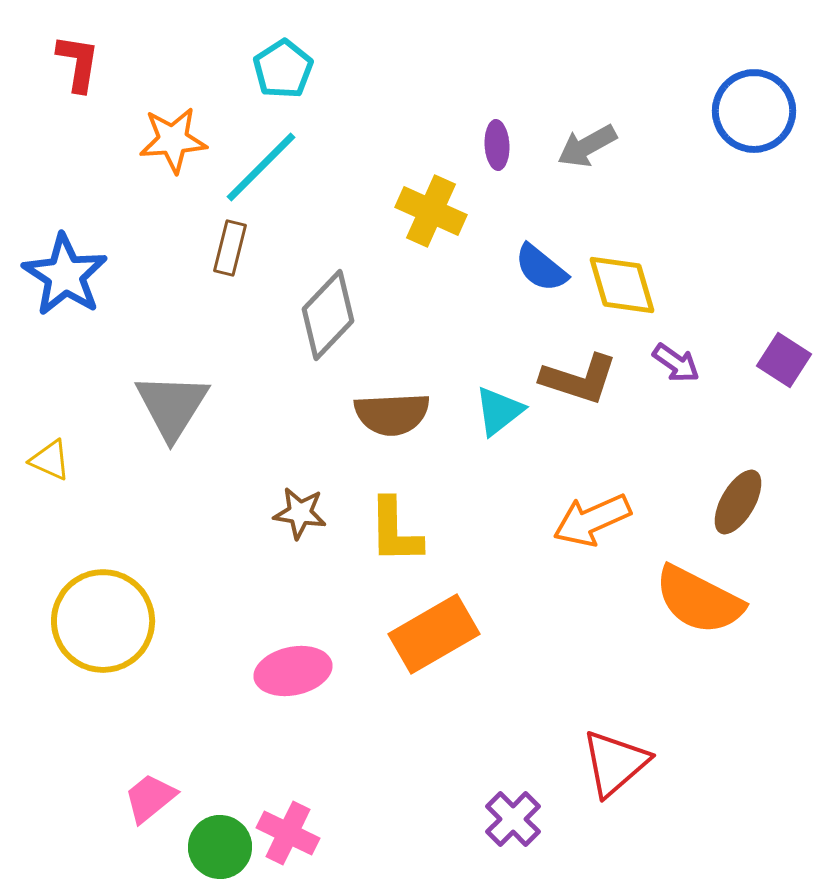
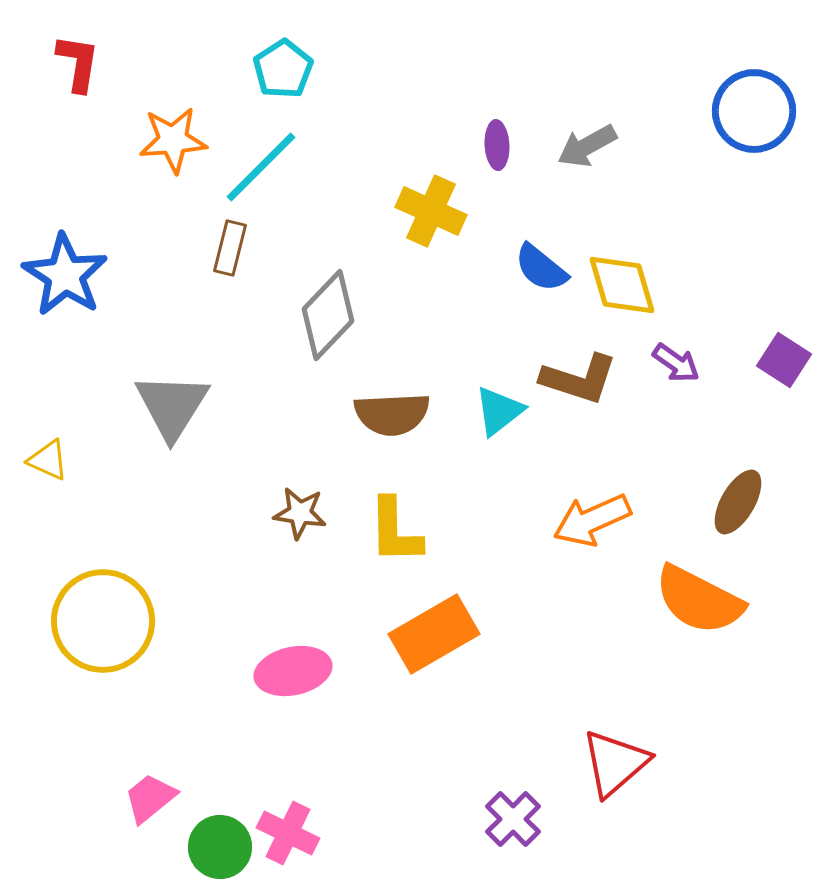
yellow triangle: moved 2 px left
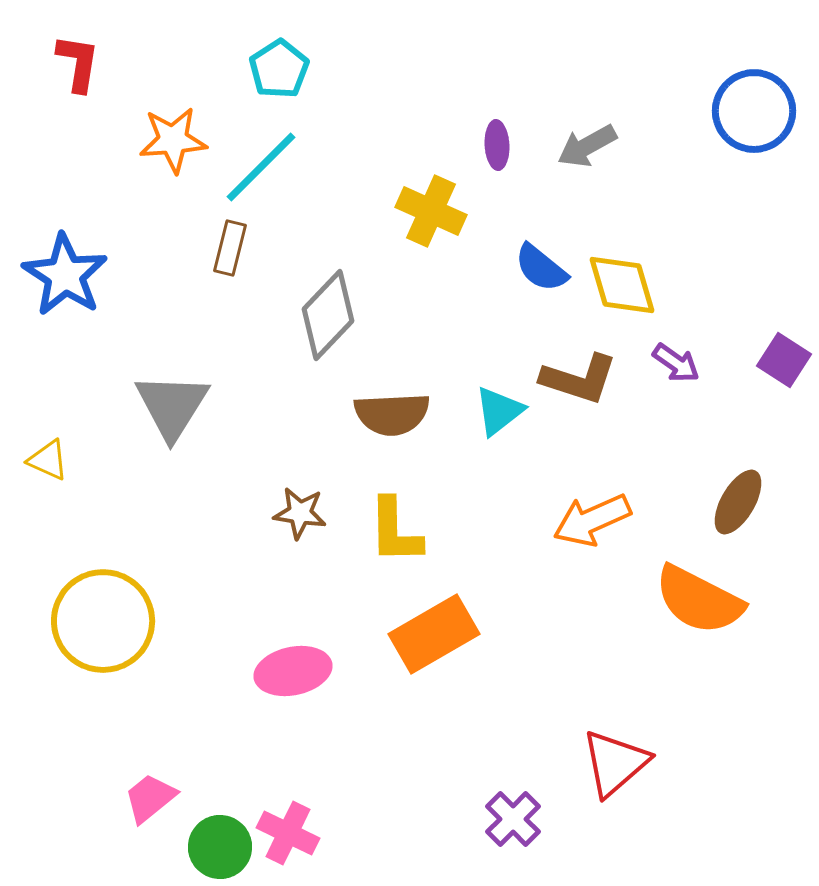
cyan pentagon: moved 4 px left
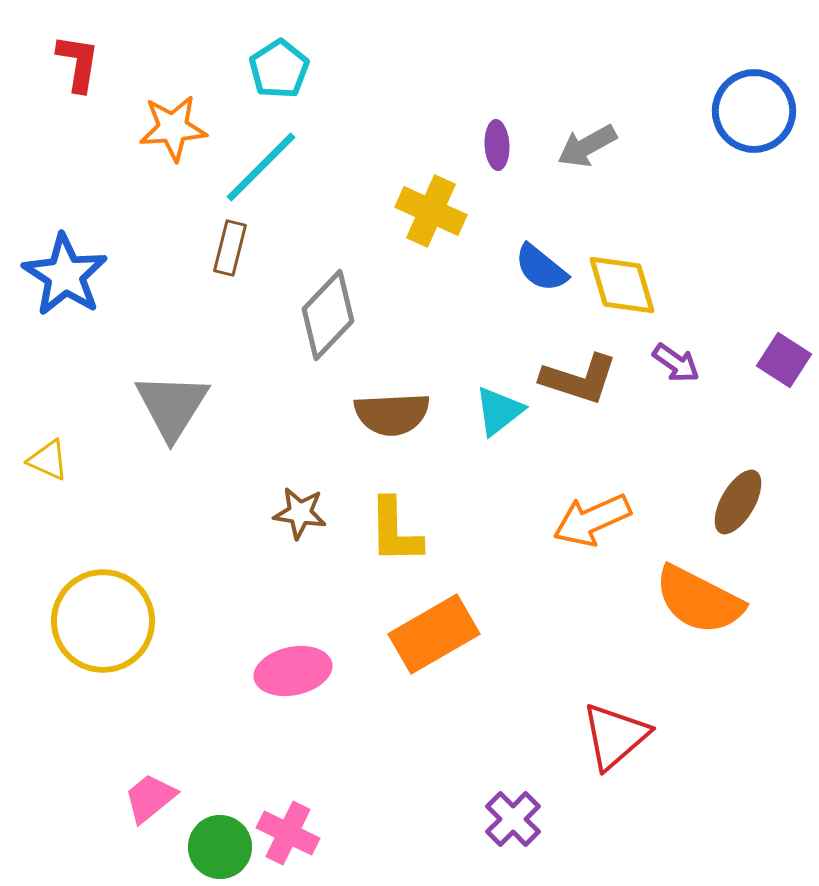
orange star: moved 12 px up
red triangle: moved 27 px up
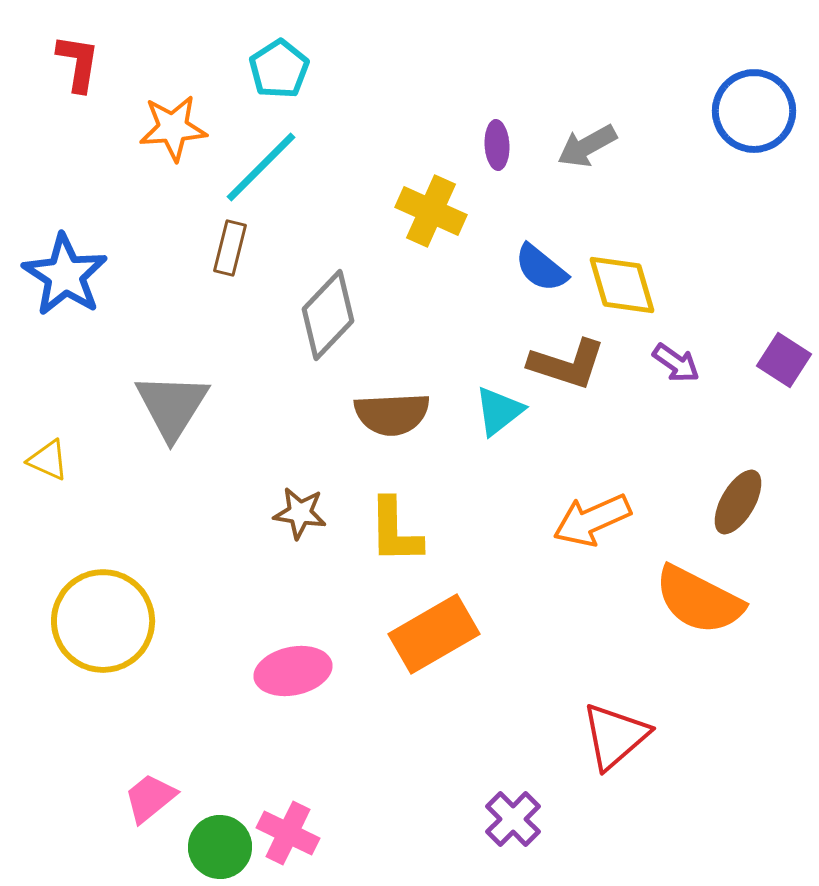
brown L-shape: moved 12 px left, 15 px up
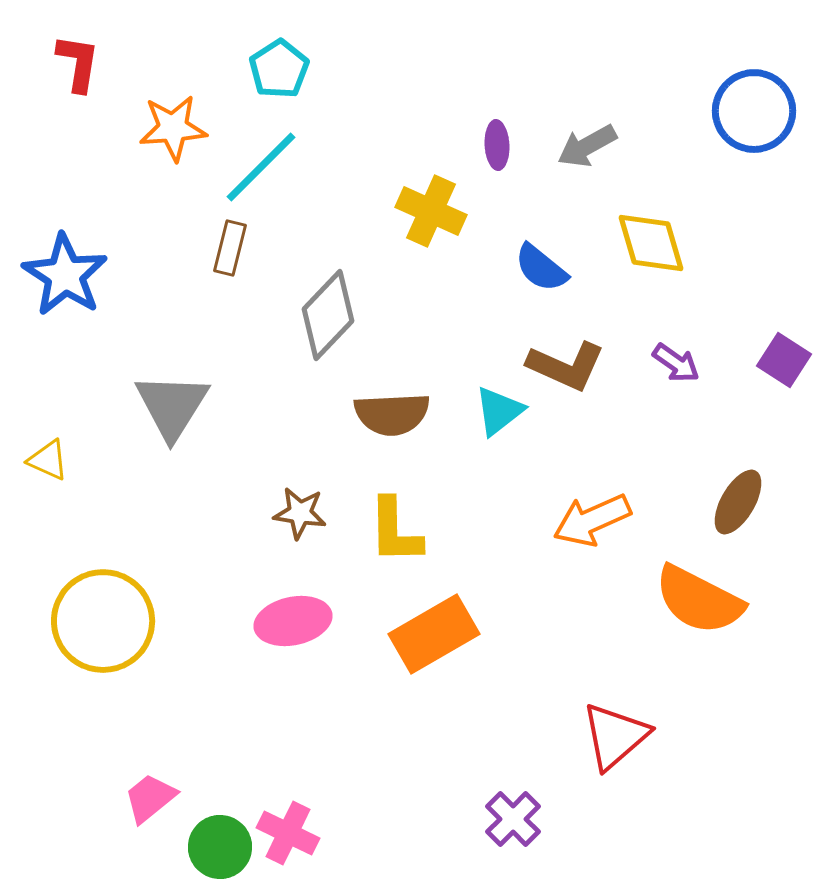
yellow diamond: moved 29 px right, 42 px up
brown L-shape: moved 1 px left, 2 px down; rotated 6 degrees clockwise
pink ellipse: moved 50 px up
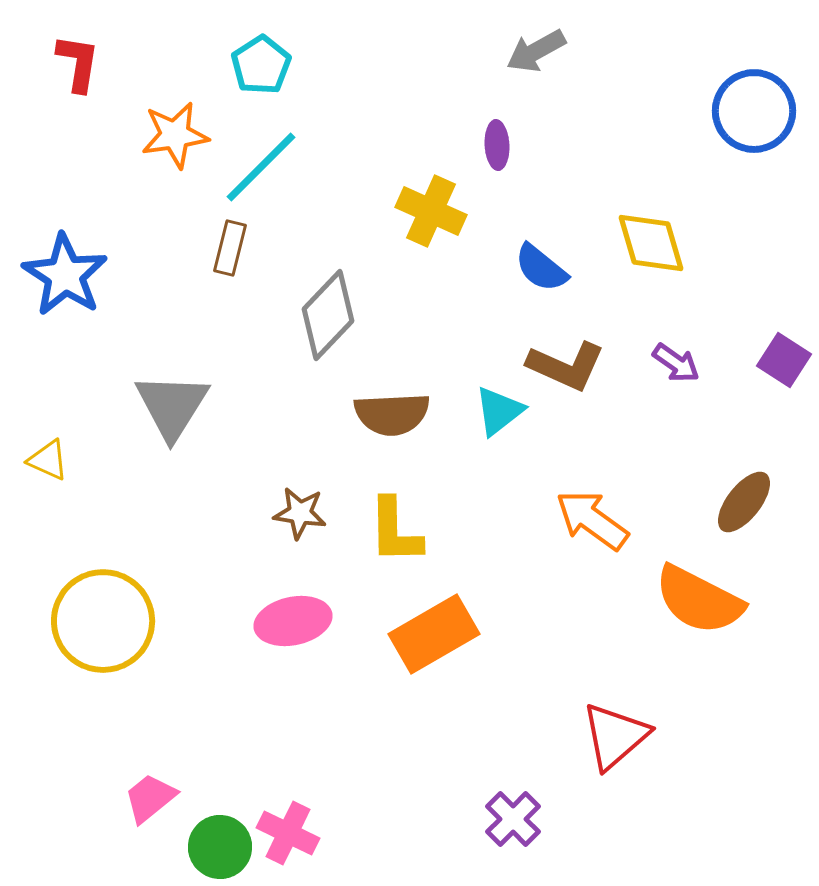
cyan pentagon: moved 18 px left, 4 px up
orange star: moved 2 px right, 7 px down; rotated 4 degrees counterclockwise
gray arrow: moved 51 px left, 95 px up
brown ellipse: moved 6 px right; rotated 8 degrees clockwise
orange arrow: rotated 60 degrees clockwise
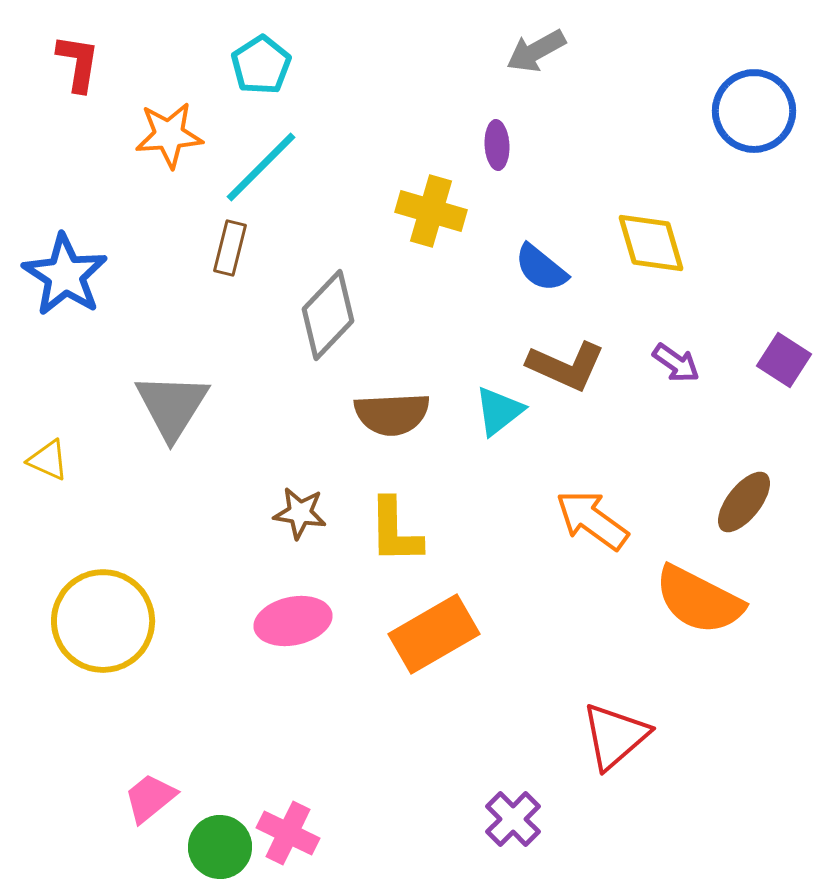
orange star: moved 6 px left; rotated 4 degrees clockwise
yellow cross: rotated 8 degrees counterclockwise
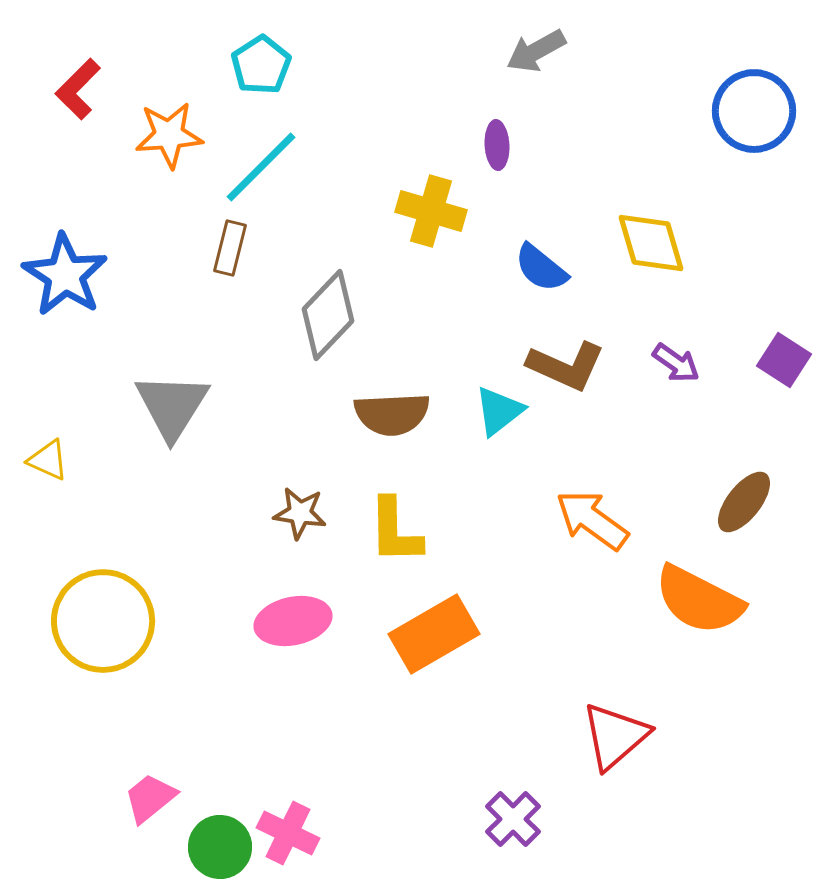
red L-shape: moved 26 px down; rotated 144 degrees counterclockwise
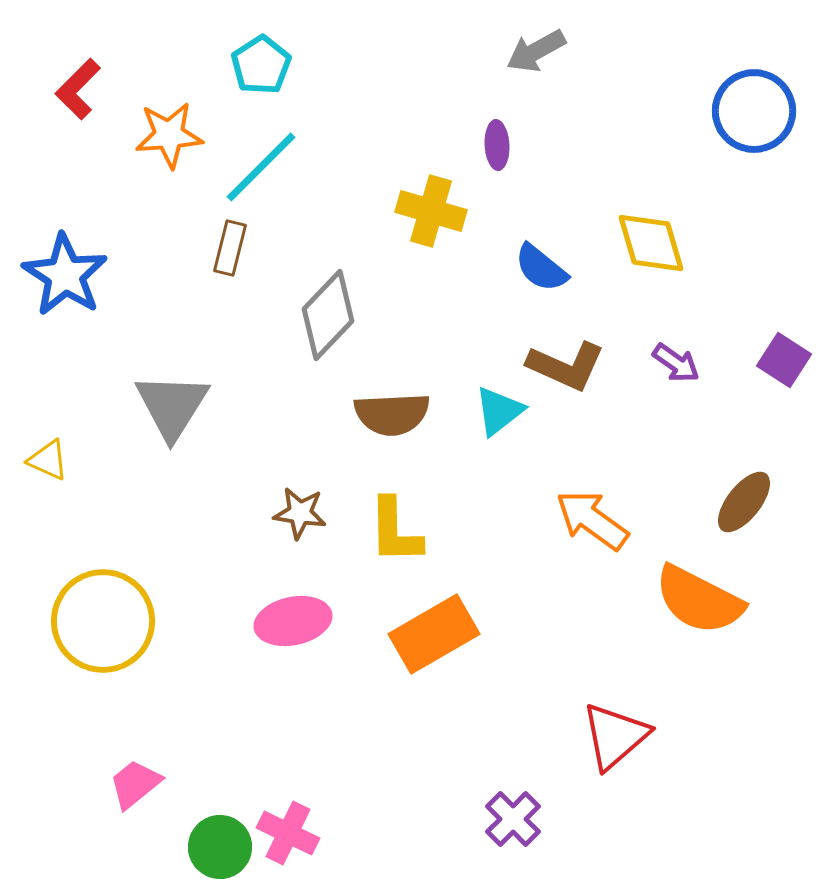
pink trapezoid: moved 15 px left, 14 px up
